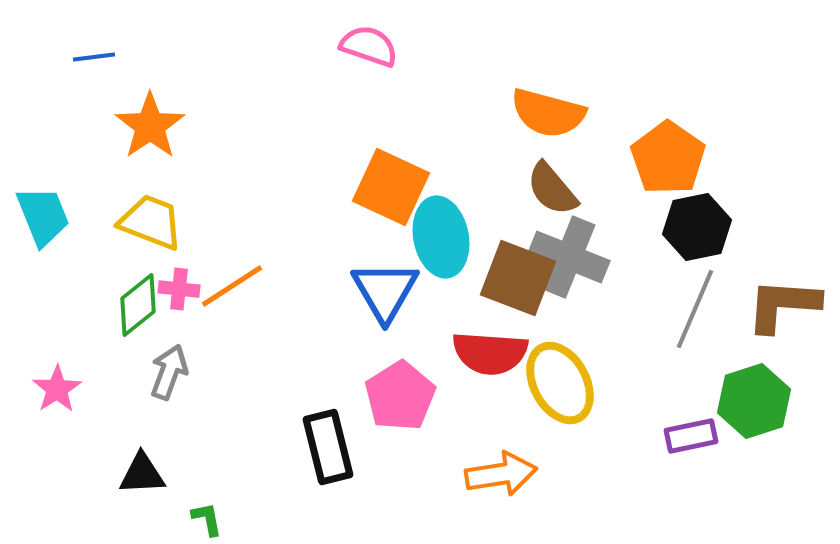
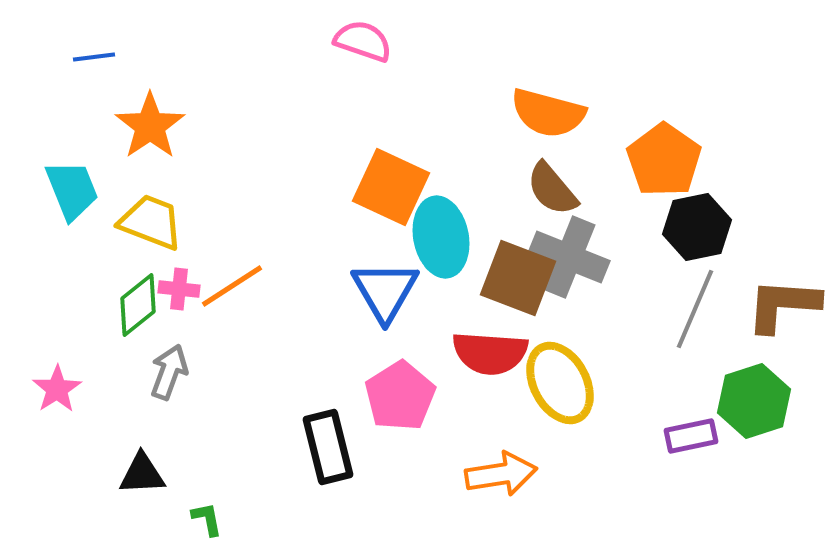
pink semicircle: moved 6 px left, 5 px up
orange pentagon: moved 4 px left, 2 px down
cyan trapezoid: moved 29 px right, 26 px up
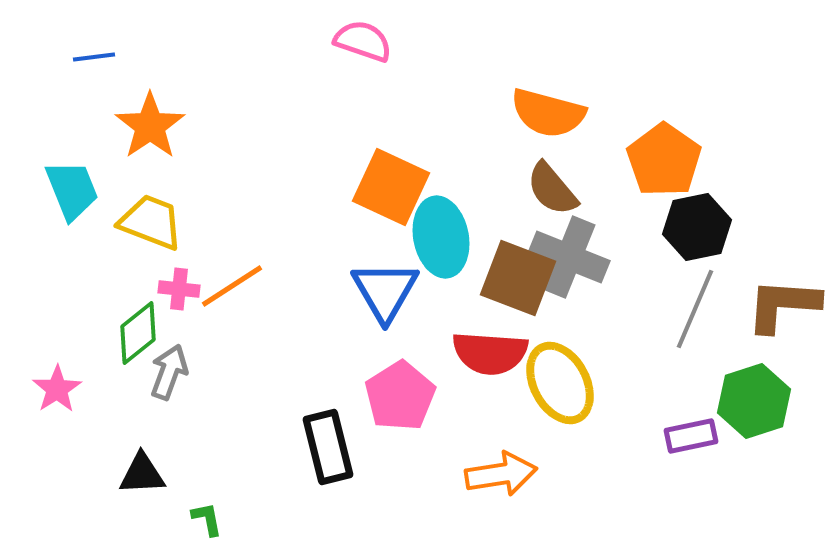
green diamond: moved 28 px down
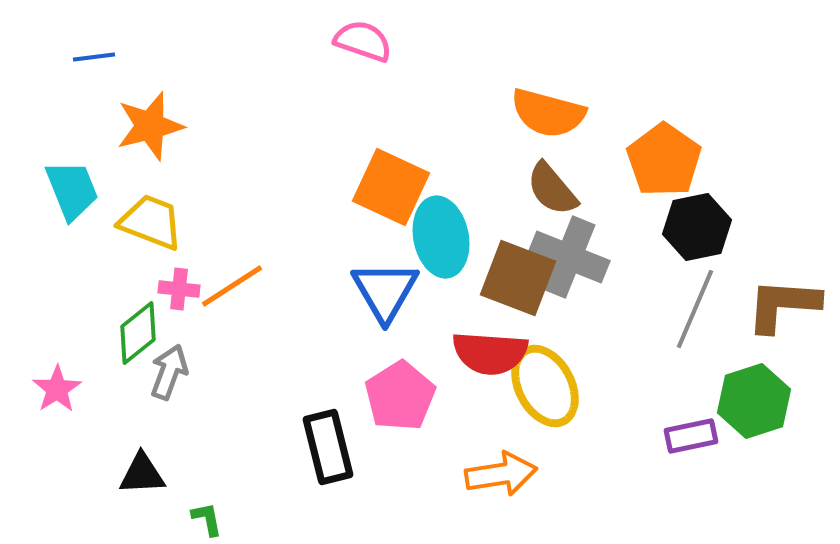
orange star: rotated 20 degrees clockwise
yellow ellipse: moved 15 px left, 3 px down
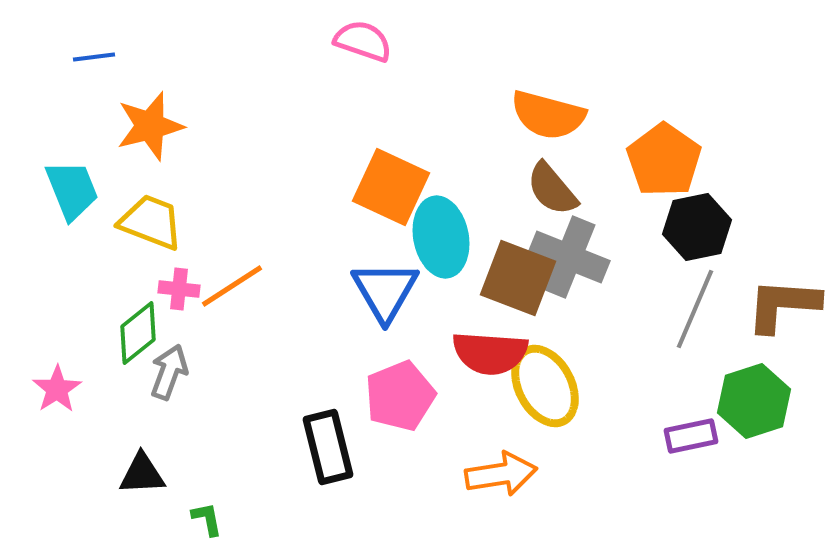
orange semicircle: moved 2 px down
pink pentagon: rotated 10 degrees clockwise
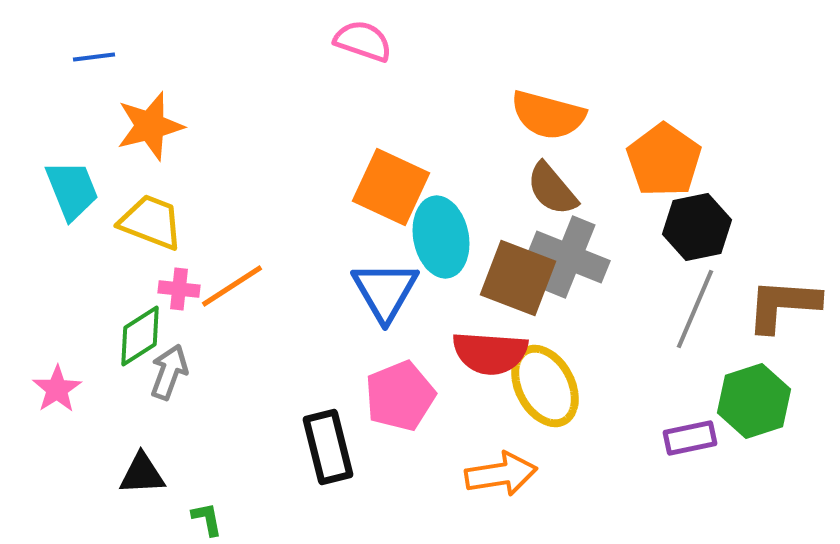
green diamond: moved 2 px right, 3 px down; rotated 6 degrees clockwise
purple rectangle: moved 1 px left, 2 px down
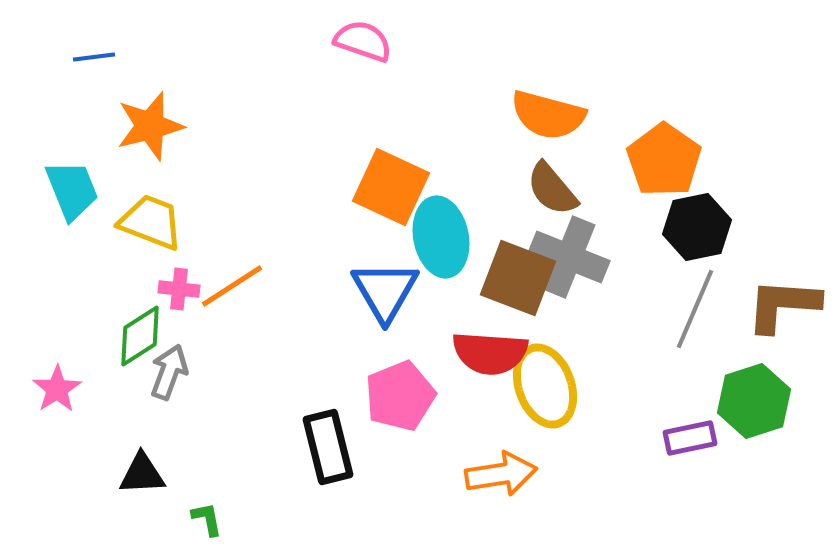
yellow ellipse: rotated 8 degrees clockwise
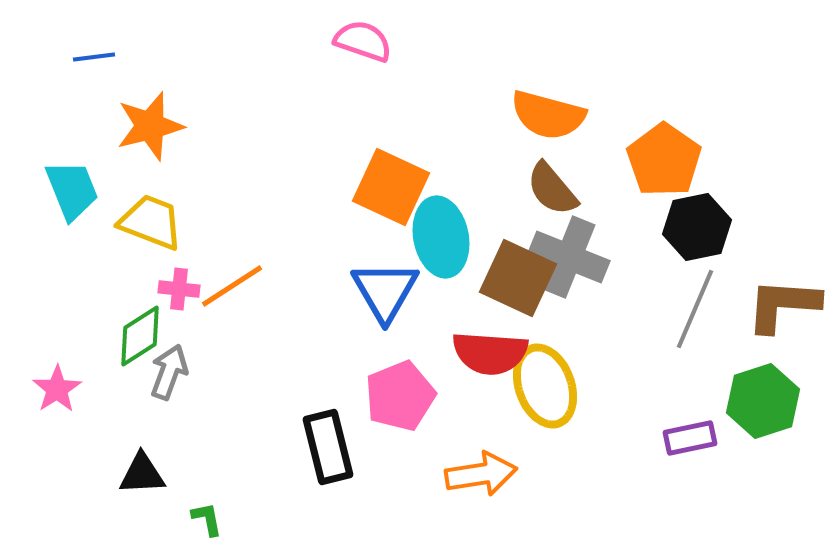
brown square: rotated 4 degrees clockwise
green hexagon: moved 9 px right
orange arrow: moved 20 px left
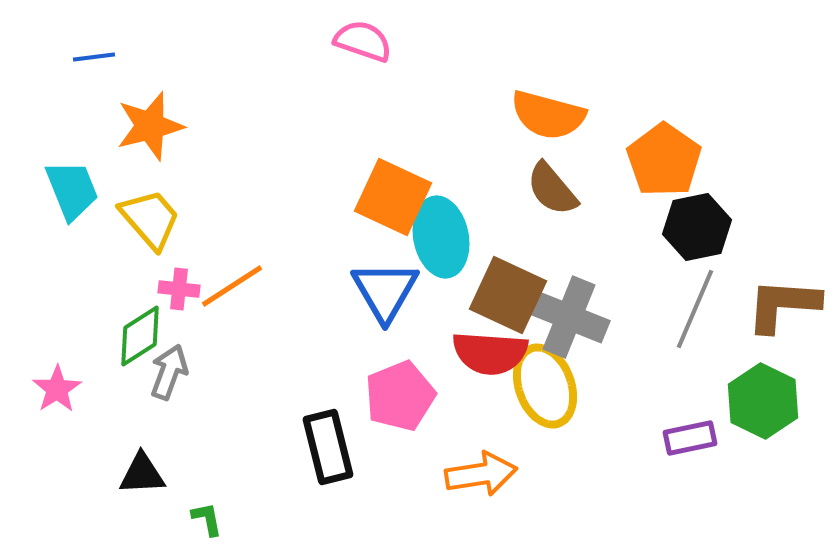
orange square: moved 2 px right, 10 px down
yellow trapezoid: moved 1 px left, 3 px up; rotated 28 degrees clockwise
gray cross: moved 60 px down
brown square: moved 10 px left, 17 px down
green hexagon: rotated 16 degrees counterclockwise
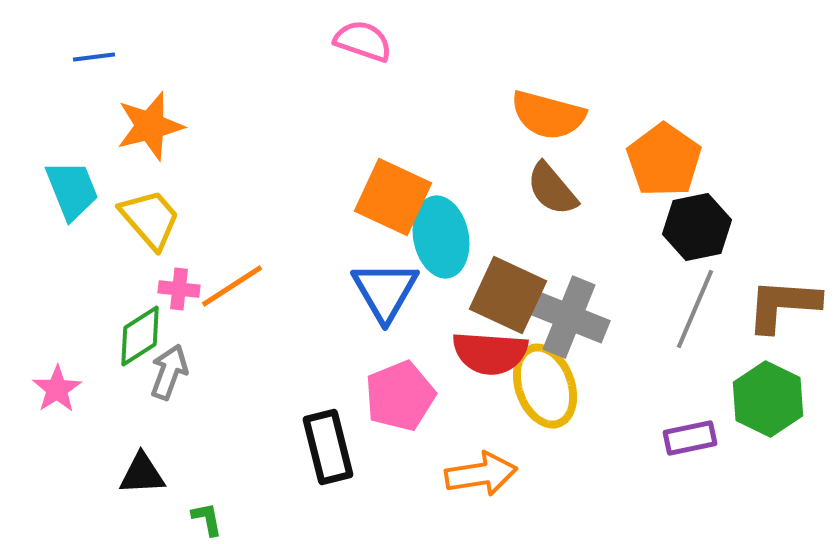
green hexagon: moved 5 px right, 2 px up
